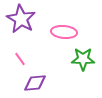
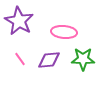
purple star: moved 2 px left, 2 px down
purple diamond: moved 14 px right, 23 px up
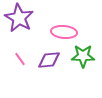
purple star: moved 3 px up
green star: moved 3 px up
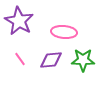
purple star: moved 3 px down
green star: moved 4 px down
purple diamond: moved 2 px right
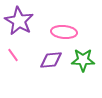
pink line: moved 7 px left, 4 px up
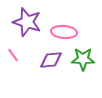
purple star: moved 8 px right, 1 px down; rotated 12 degrees counterclockwise
green star: moved 1 px up
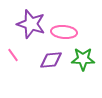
purple star: moved 4 px right, 2 px down
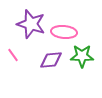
green star: moved 1 px left, 3 px up
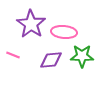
purple star: rotated 16 degrees clockwise
pink line: rotated 32 degrees counterclockwise
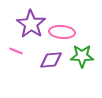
pink ellipse: moved 2 px left
pink line: moved 3 px right, 4 px up
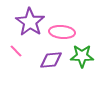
purple star: moved 1 px left, 2 px up
pink line: rotated 24 degrees clockwise
